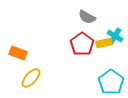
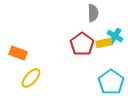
gray semicircle: moved 6 px right, 4 px up; rotated 120 degrees counterclockwise
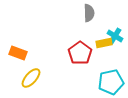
gray semicircle: moved 4 px left
red pentagon: moved 2 px left, 9 px down
cyan pentagon: rotated 25 degrees clockwise
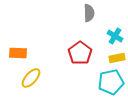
yellow rectangle: moved 13 px right, 15 px down
orange rectangle: rotated 18 degrees counterclockwise
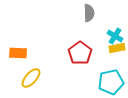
yellow rectangle: moved 10 px up
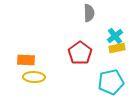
cyan cross: rotated 21 degrees clockwise
orange rectangle: moved 8 px right, 7 px down
yellow ellipse: moved 3 px right, 1 px up; rotated 50 degrees clockwise
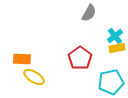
gray semicircle: rotated 30 degrees clockwise
red pentagon: moved 5 px down
orange rectangle: moved 4 px left, 1 px up
yellow ellipse: rotated 30 degrees clockwise
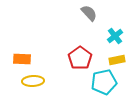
gray semicircle: rotated 72 degrees counterclockwise
yellow rectangle: moved 12 px down
yellow ellipse: moved 1 px left, 4 px down; rotated 35 degrees counterclockwise
cyan pentagon: moved 7 px left
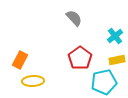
gray semicircle: moved 15 px left, 5 px down
orange rectangle: moved 2 px left, 1 px down; rotated 66 degrees counterclockwise
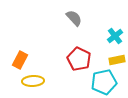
red pentagon: moved 1 px left, 1 px down; rotated 10 degrees counterclockwise
